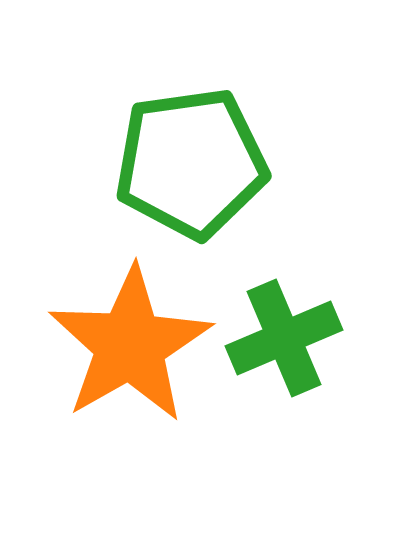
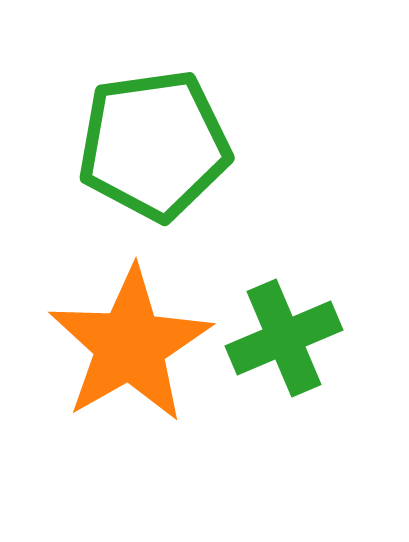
green pentagon: moved 37 px left, 18 px up
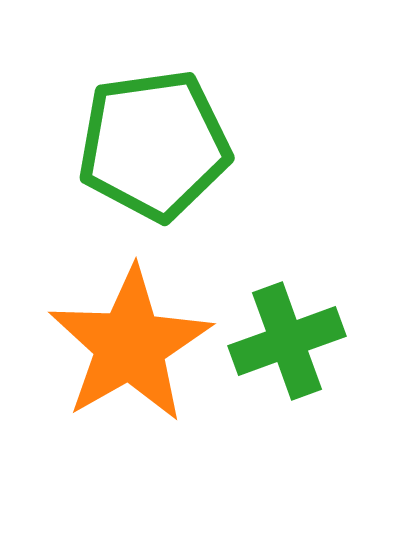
green cross: moved 3 px right, 3 px down; rotated 3 degrees clockwise
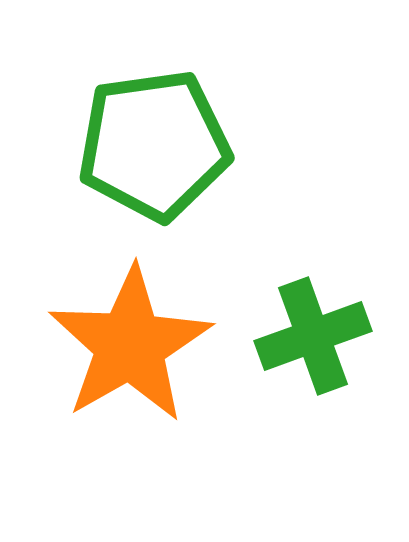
green cross: moved 26 px right, 5 px up
